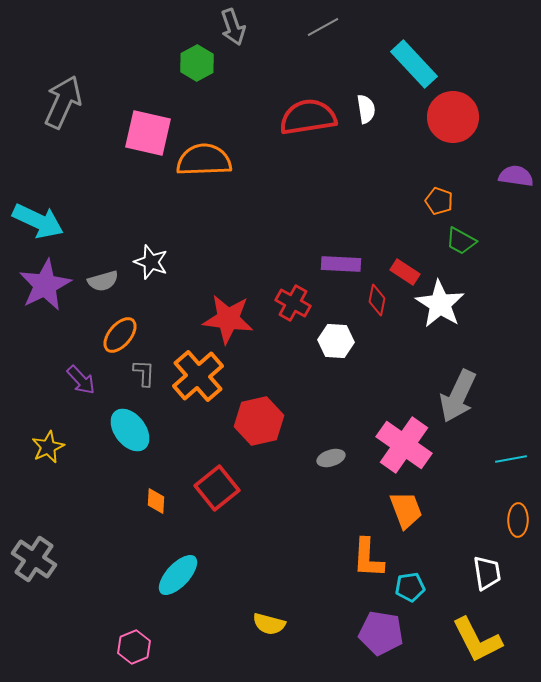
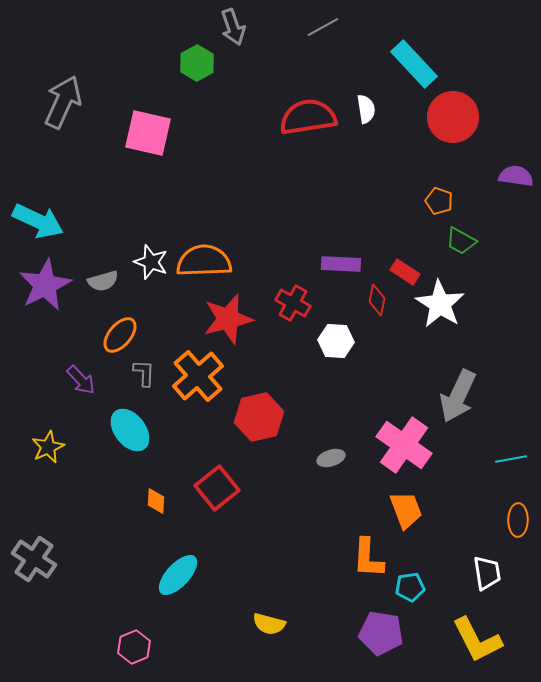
orange semicircle at (204, 160): moved 101 px down
red star at (228, 319): rotated 21 degrees counterclockwise
red hexagon at (259, 421): moved 4 px up
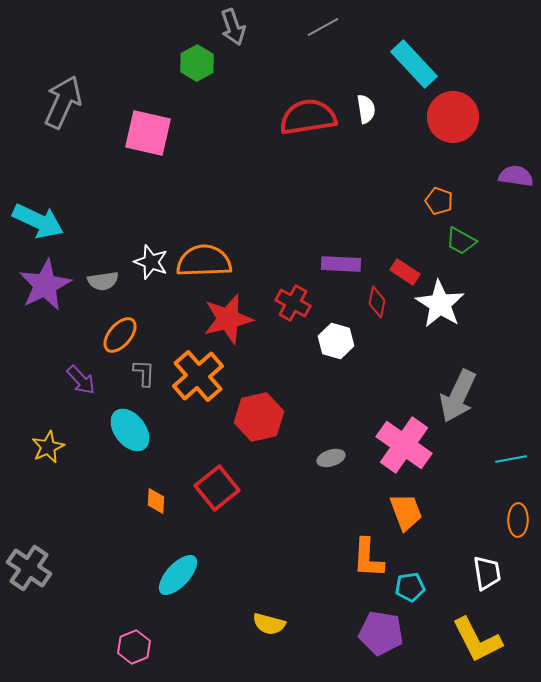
gray semicircle at (103, 281): rotated 8 degrees clockwise
red diamond at (377, 300): moved 2 px down
white hexagon at (336, 341): rotated 12 degrees clockwise
orange trapezoid at (406, 510): moved 2 px down
gray cross at (34, 559): moved 5 px left, 9 px down
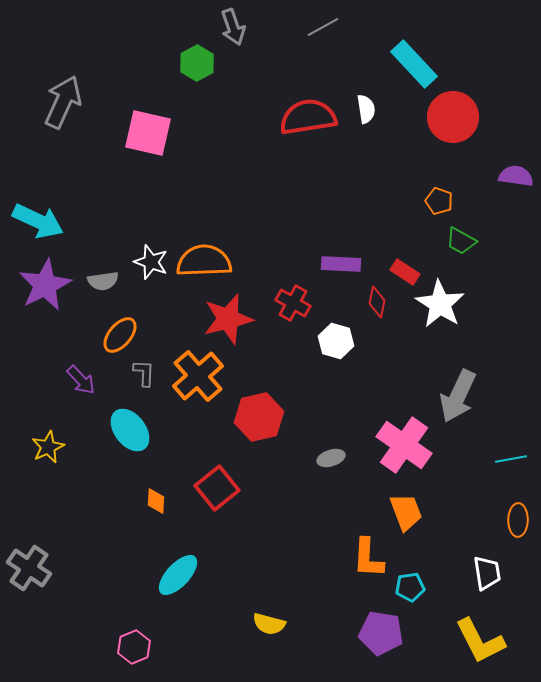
yellow L-shape at (477, 640): moved 3 px right, 1 px down
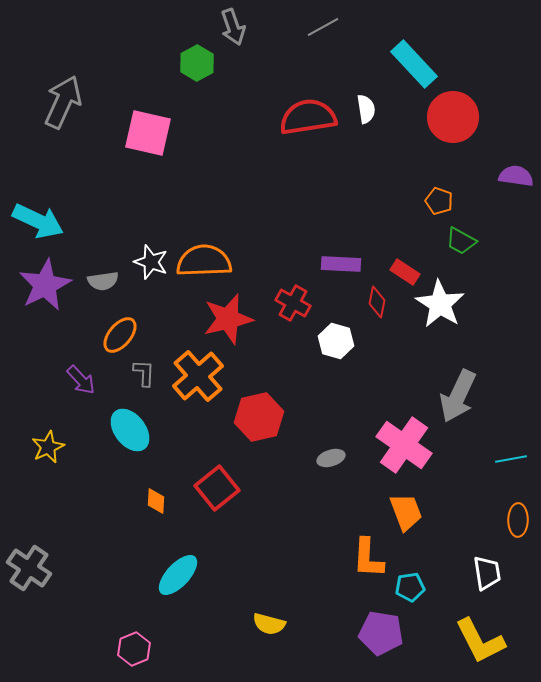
pink hexagon at (134, 647): moved 2 px down
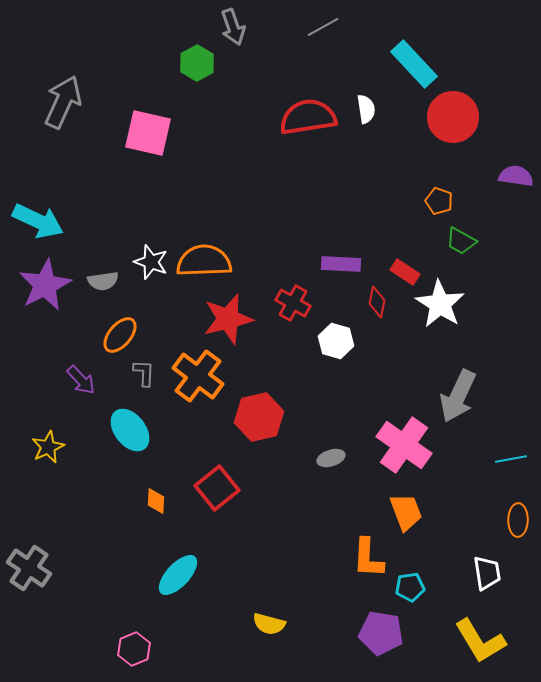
orange cross at (198, 376): rotated 12 degrees counterclockwise
yellow L-shape at (480, 641): rotated 4 degrees counterclockwise
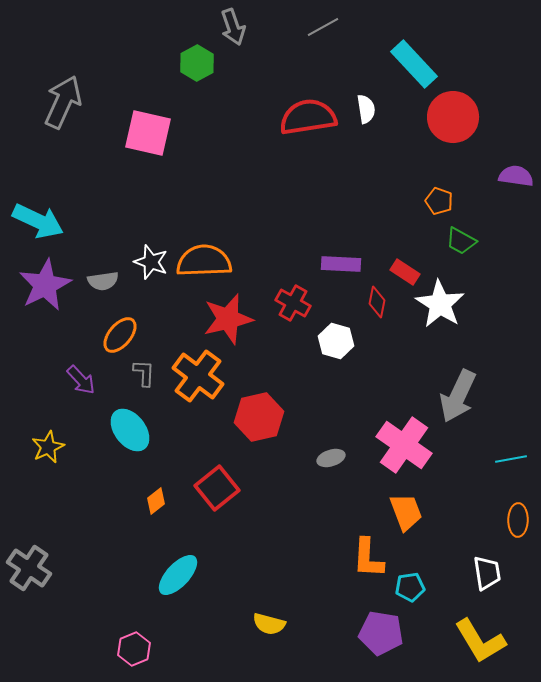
orange diamond at (156, 501): rotated 48 degrees clockwise
